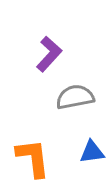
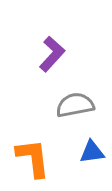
purple L-shape: moved 3 px right
gray semicircle: moved 8 px down
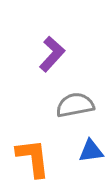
blue triangle: moved 1 px left, 1 px up
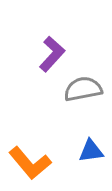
gray semicircle: moved 8 px right, 16 px up
orange L-shape: moved 3 px left, 5 px down; rotated 147 degrees clockwise
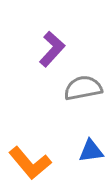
purple L-shape: moved 5 px up
gray semicircle: moved 1 px up
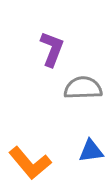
purple L-shape: rotated 21 degrees counterclockwise
gray semicircle: rotated 9 degrees clockwise
